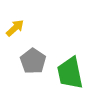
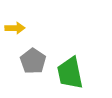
yellow arrow: rotated 42 degrees clockwise
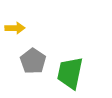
green trapezoid: rotated 24 degrees clockwise
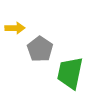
gray pentagon: moved 7 px right, 12 px up
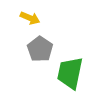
yellow arrow: moved 15 px right, 10 px up; rotated 24 degrees clockwise
